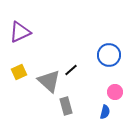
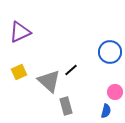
blue circle: moved 1 px right, 3 px up
blue semicircle: moved 1 px right, 1 px up
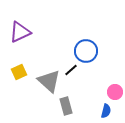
blue circle: moved 24 px left, 1 px up
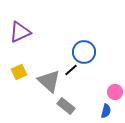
blue circle: moved 2 px left, 1 px down
gray rectangle: rotated 36 degrees counterclockwise
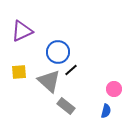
purple triangle: moved 2 px right, 1 px up
blue circle: moved 26 px left
yellow square: rotated 21 degrees clockwise
pink circle: moved 1 px left, 3 px up
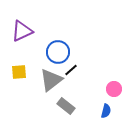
gray triangle: moved 2 px right, 1 px up; rotated 40 degrees clockwise
